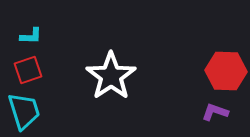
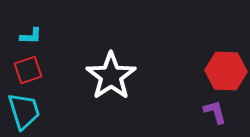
purple L-shape: rotated 56 degrees clockwise
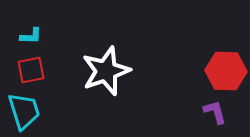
red square: moved 3 px right; rotated 8 degrees clockwise
white star: moved 5 px left, 5 px up; rotated 15 degrees clockwise
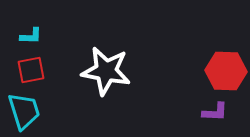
white star: rotated 30 degrees clockwise
purple L-shape: rotated 108 degrees clockwise
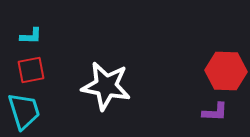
white star: moved 15 px down
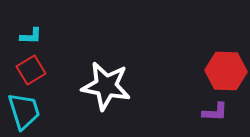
red square: rotated 20 degrees counterclockwise
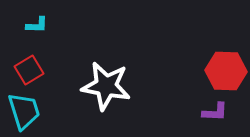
cyan L-shape: moved 6 px right, 11 px up
red square: moved 2 px left
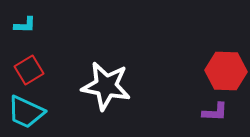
cyan L-shape: moved 12 px left
cyan trapezoid: moved 2 px right, 1 px down; rotated 132 degrees clockwise
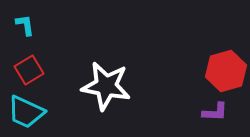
cyan L-shape: rotated 100 degrees counterclockwise
red hexagon: rotated 18 degrees counterclockwise
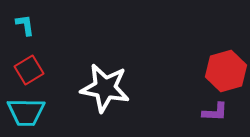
white star: moved 1 px left, 2 px down
cyan trapezoid: rotated 24 degrees counterclockwise
